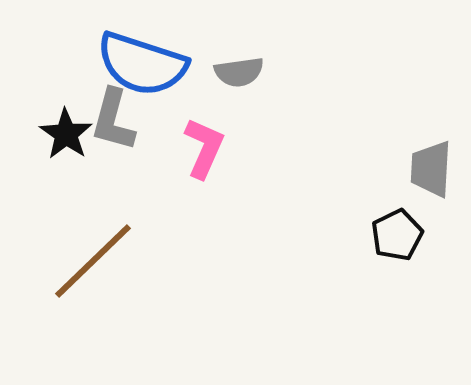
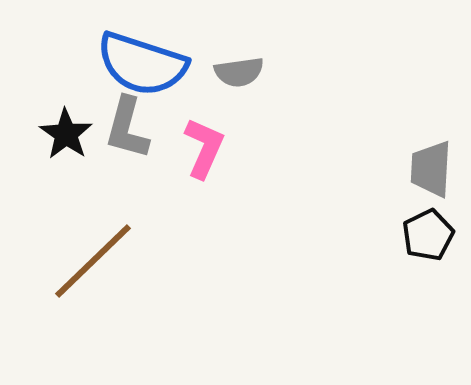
gray L-shape: moved 14 px right, 8 px down
black pentagon: moved 31 px right
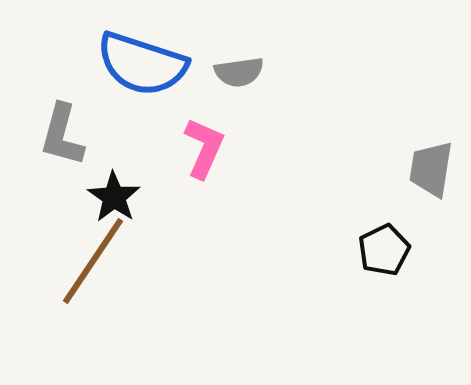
gray L-shape: moved 65 px left, 7 px down
black star: moved 48 px right, 63 px down
gray trapezoid: rotated 6 degrees clockwise
black pentagon: moved 44 px left, 15 px down
brown line: rotated 12 degrees counterclockwise
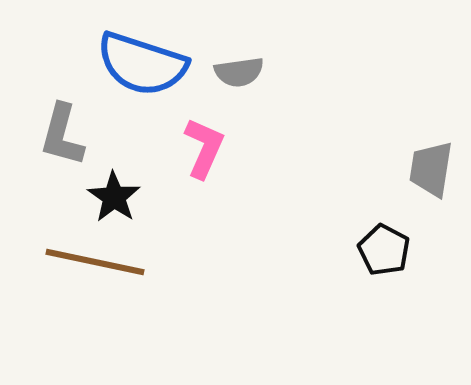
black pentagon: rotated 18 degrees counterclockwise
brown line: moved 2 px right, 1 px down; rotated 68 degrees clockwise
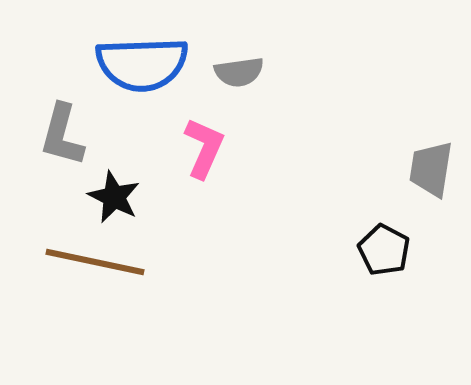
blue semicircle: rotated 20 degrees counterclockwise
black star: rotated 8 degrees counterclockwise
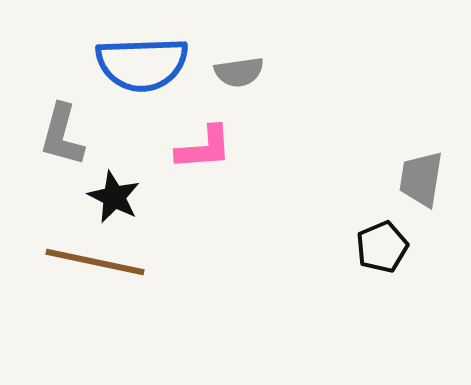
pink L-shape: rotated 62 degrees clockwise
gray trapezoid: moved 10 px left, 10 px down
black pentagon: moved 2 px left, 3 px up; rotated 21 degrees clockwise
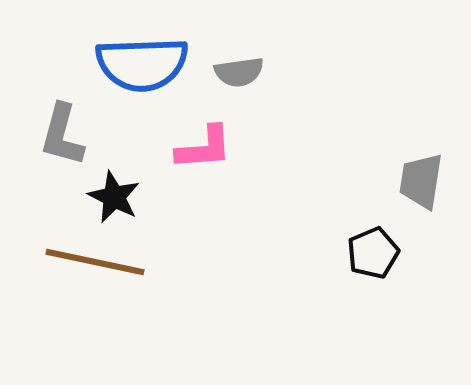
gray trapezoid: moved 2 px down
black pentagon: moved 9 px left, 6 px down
